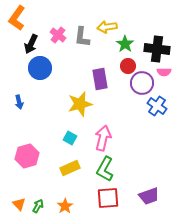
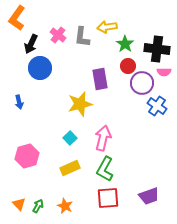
cyan square: rotated 16 degrees clockwise
orange star: rotated 14 degrees counterclockwise
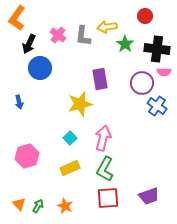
gray L-shape: moved 1 px right, 1 px up
black arrow: moved 2 px left
red circle: moved 17 px right, 50 px up
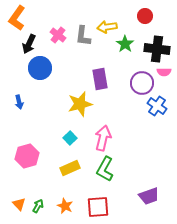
red square: moved 10 px left, 9 px down
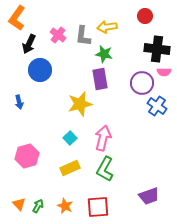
green star: moved 21 px left, 10 px down; rotated 24 degrees counterclockwise
blue circle: moved 2 px down
